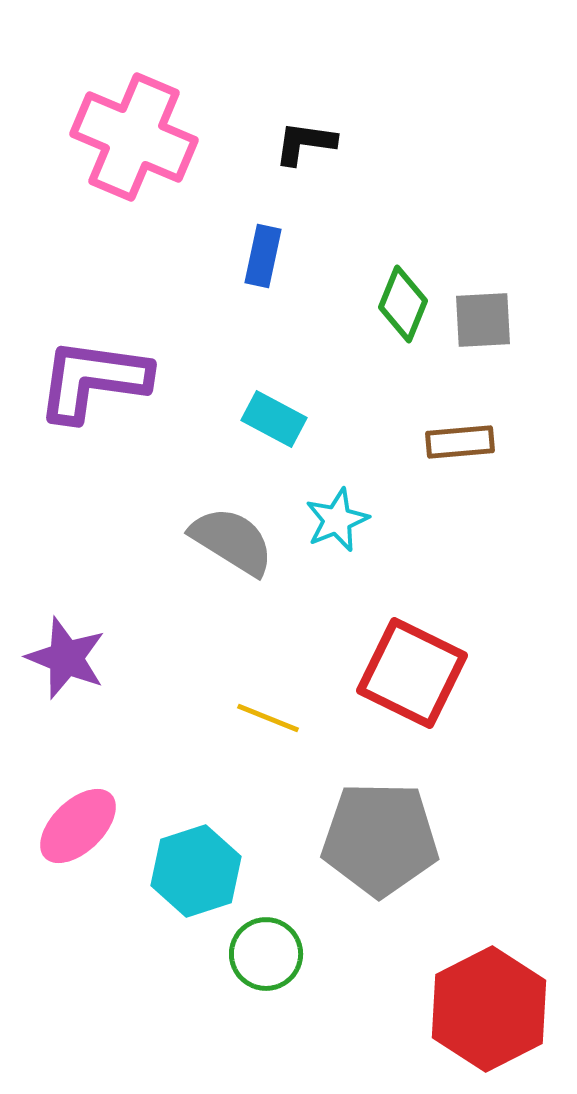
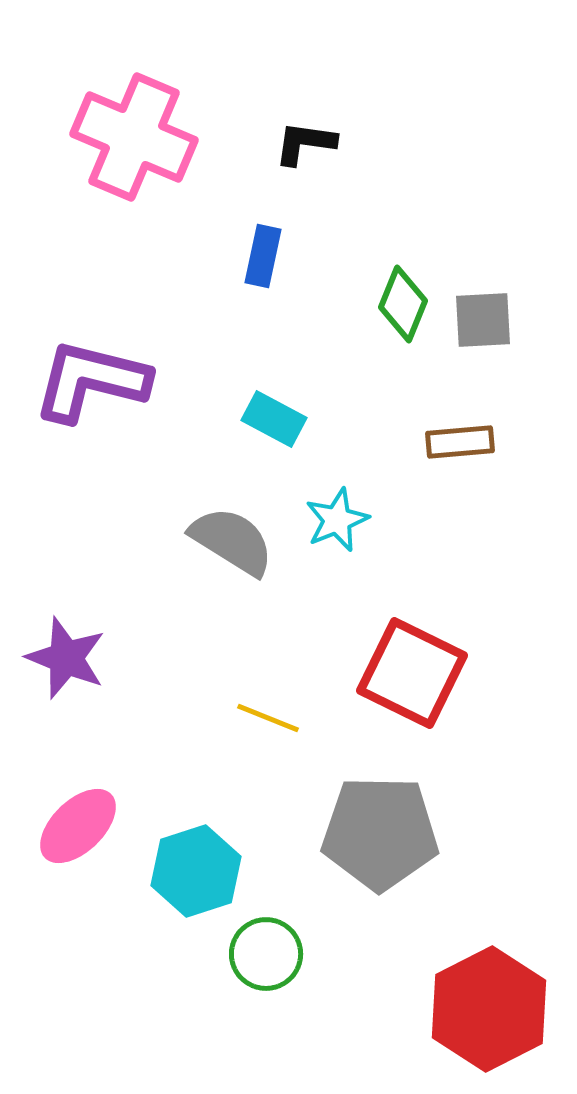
purple L-shape: moved 2 px left, 1 px down; rotated 6 degrees clockwise
gray pentagon: moved 6 px up
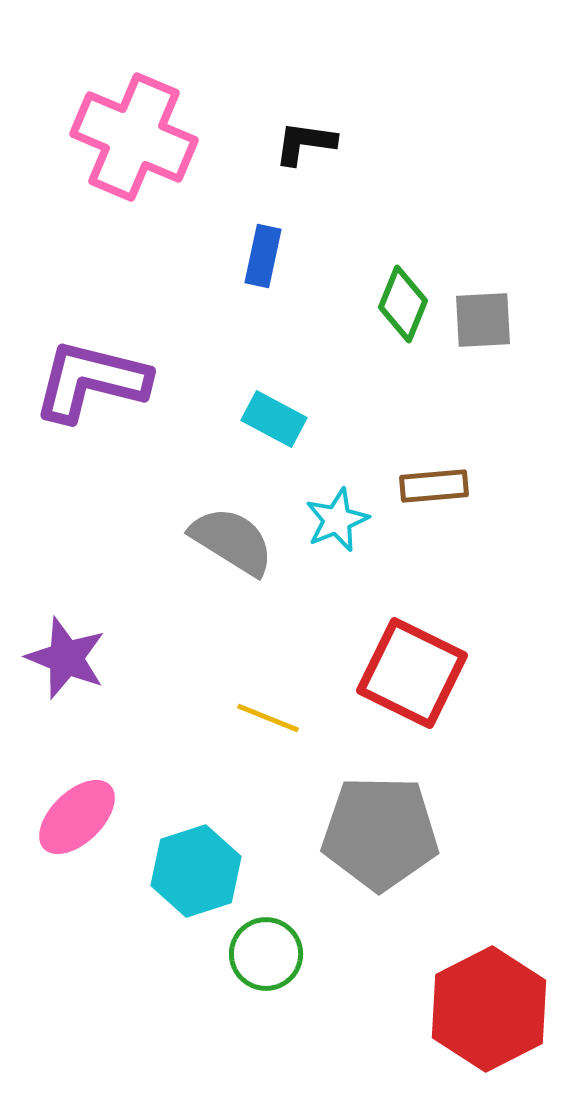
brown rectangle: moved 26 px left, 44 px down
pink ellipse: moved 1 px left, 9 px up
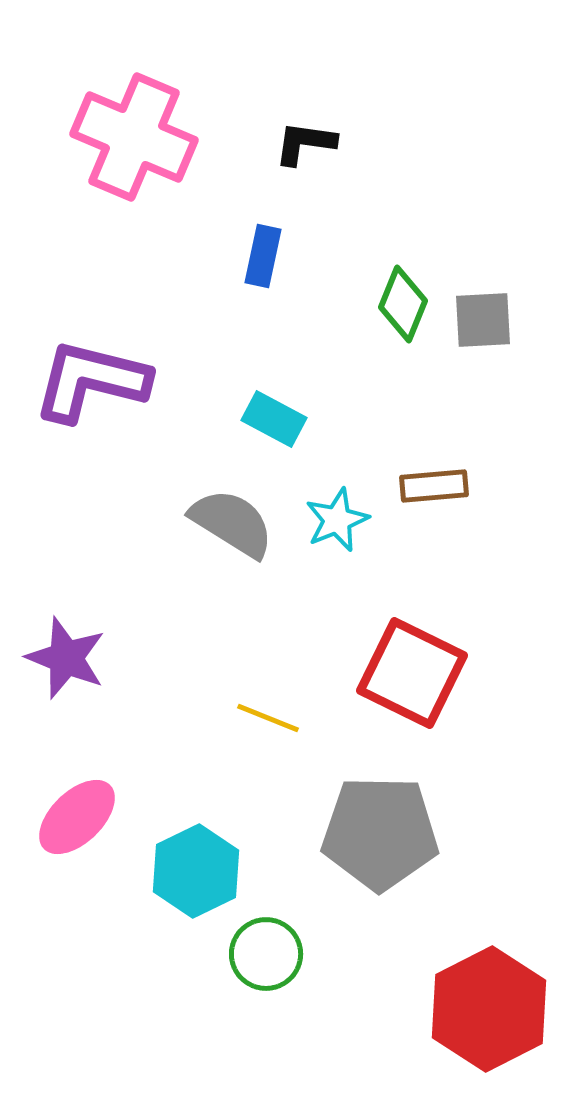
gray semicircle: moved 18 px up
cyan hexagon: rotated 8 degrees counterclockwise
